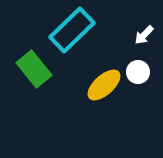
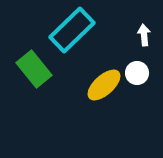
white arrow: rotated 130 degrees clockwise
white circle: moved 1 px left, 1 px down
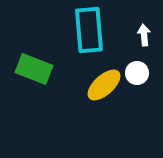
cyan rectangle: moved 17 px right; rotated 51 degrees counterclockwise
green rectangle: rotated 30 degrees counterclockwise
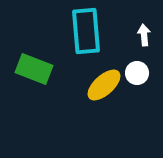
cyan rectangle: moved 3 px left, 1 px down
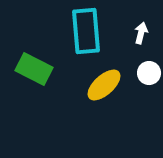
white arrow: moved 3 px left, 2 px up; rotated 20 degrees clockwise
green rectangle: rotated 6 degrees clockwise
white circle: moved 12 px right
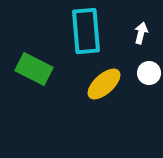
yellow ellipse: moved 1 px up
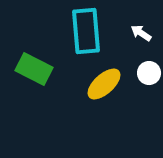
white arrow: rotated 70 degrees counterclockwise
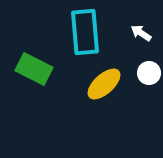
cyan rectangle: moved 1 px left, 1 px down
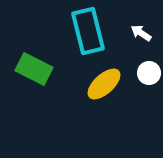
cyan rectangle: moved 3 px right, 1 px up; rotated 9 degrees counterclockwise
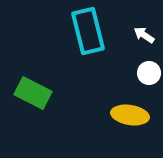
white arrow: moved 3 px right, 2 px down
green rectangle: moved 1 px left, 24 px down
yellow ellipse: moved 26 px right, 31 px down; rotated 51 degrees clockwise
